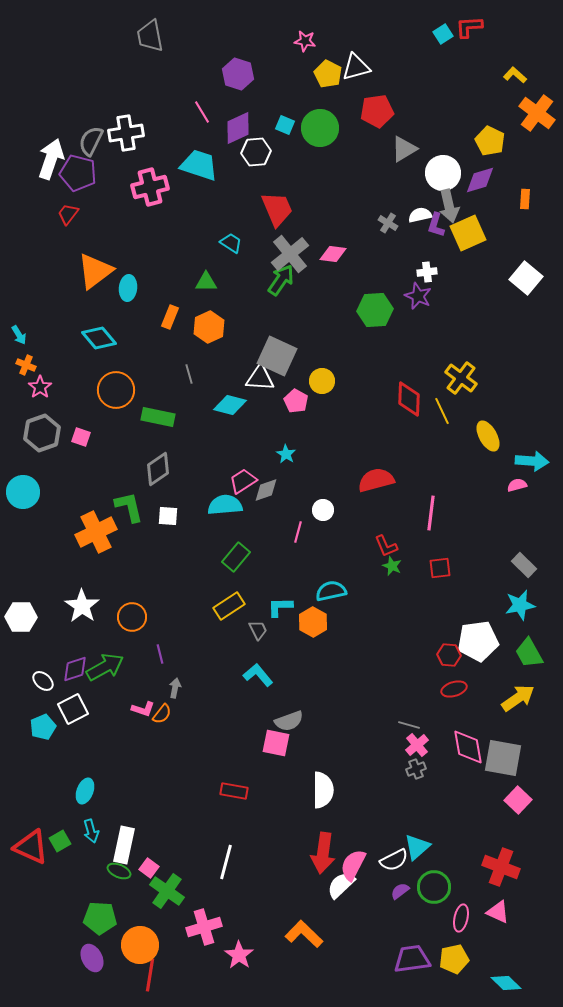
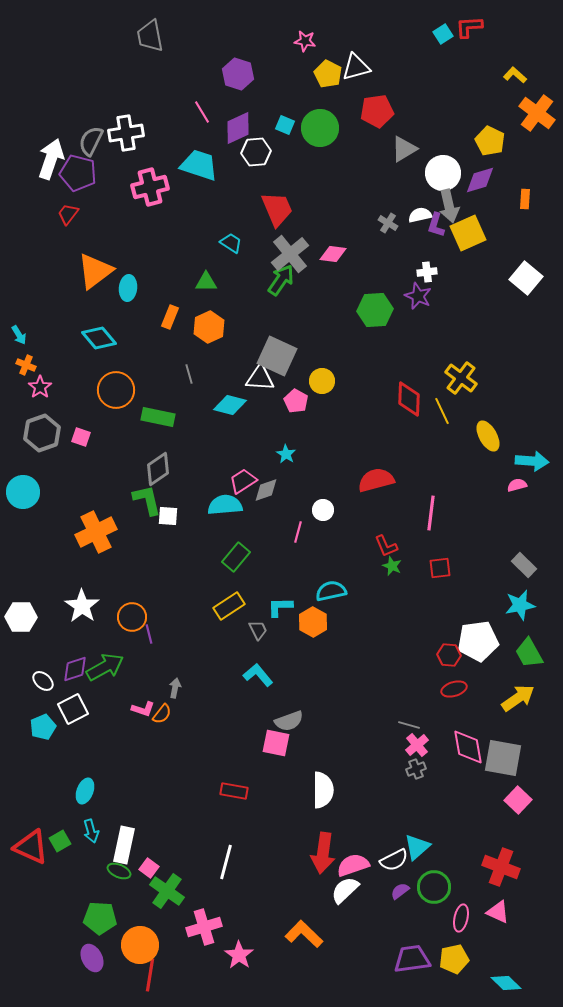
green L-shape at (129, 507): moved 18 px right, 7 px up
purple line at (160, 654): moved 11 px left, 20 px up
pink semicircle at (353, 865): rotated 44 degrees clockwise
white semicircle at (341, 885): moved 4 px right, 5 px down
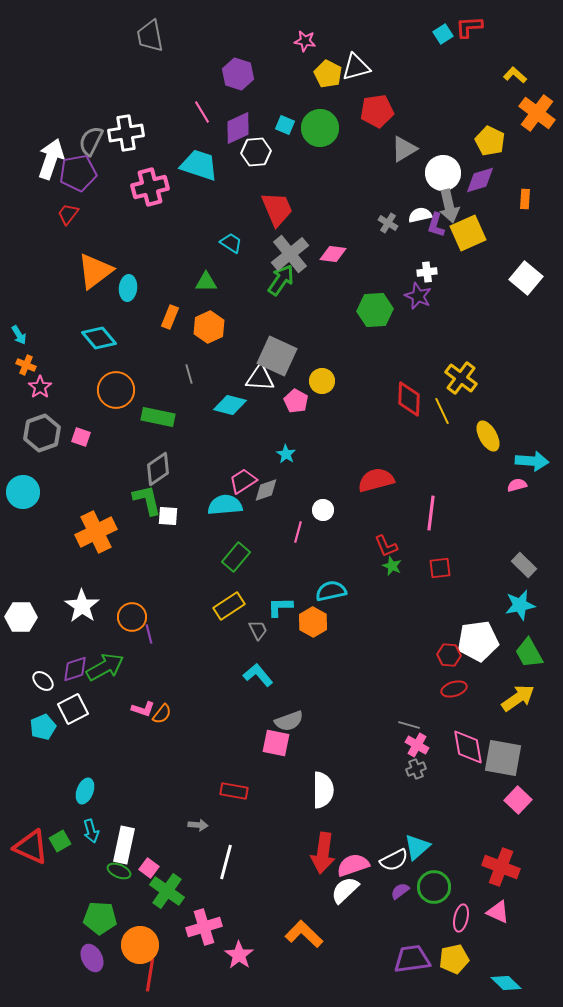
purple pentagon at (78, 173): rotated 24 degrees counterclockwise
gray arrow at (175, 688): moved 23 px right, 137 px down; rotated 84 degrees clockwise
pink cross at (417, 745): rotated 20 degrees counterclockwise
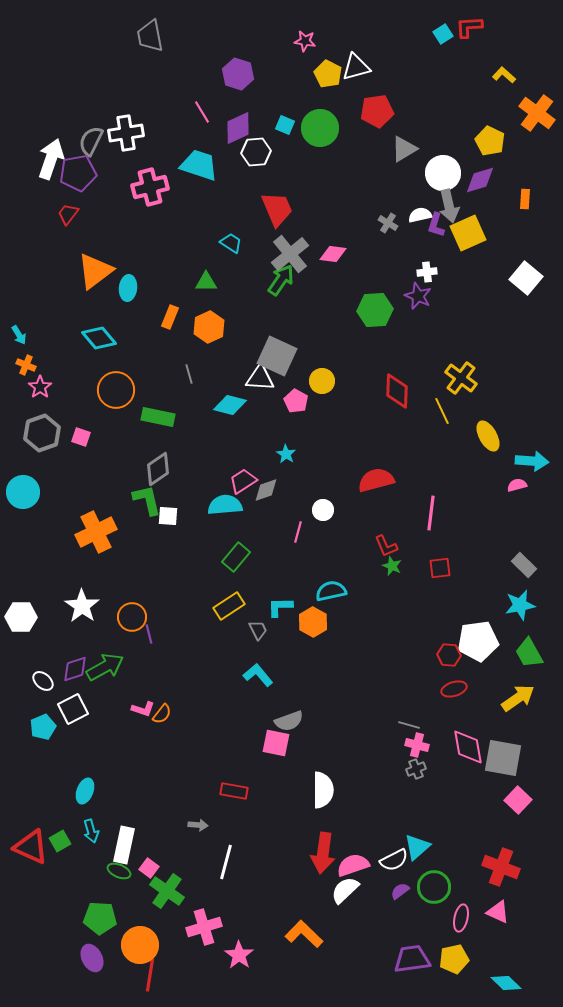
yellow L-shape at (515, 75): moved 11 px left
red diamond at (409, 399): moved 12 px left, 8 px up
pink cross at (417, 745): rotated 15 degrees counterclockwise
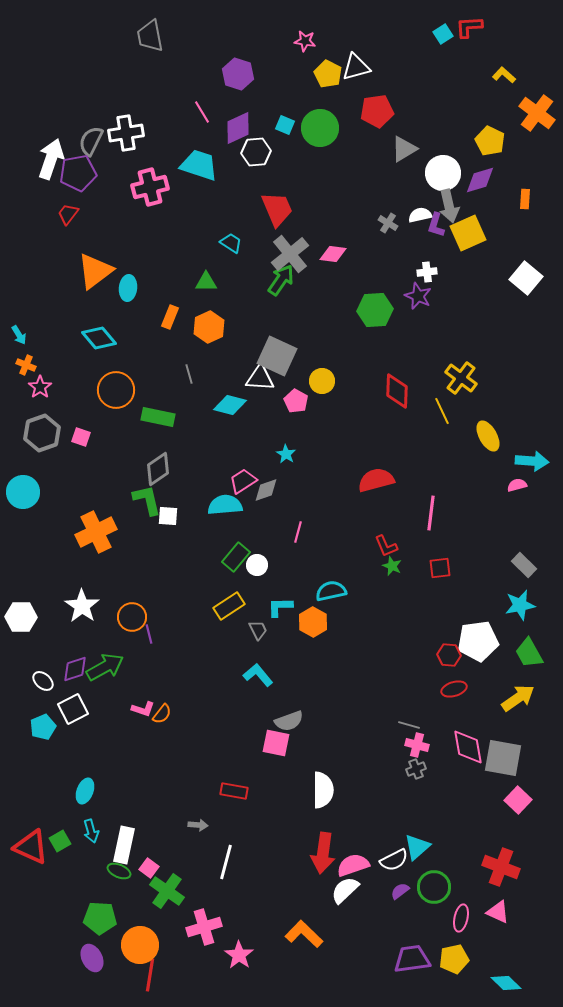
white circle at (323, 510): moved 66 px left, 55 px down
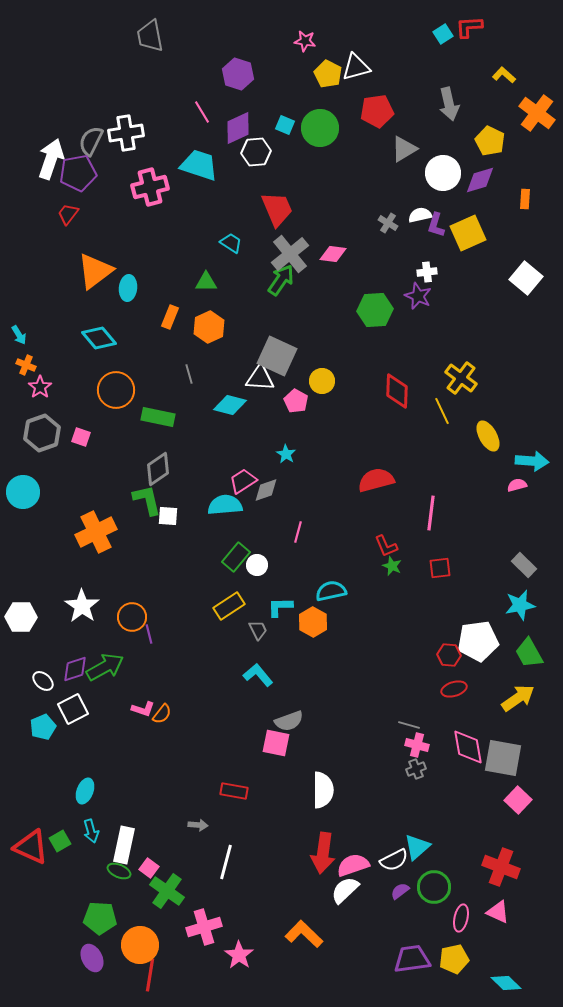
gray arrow at (449, 206): moved 102 px up
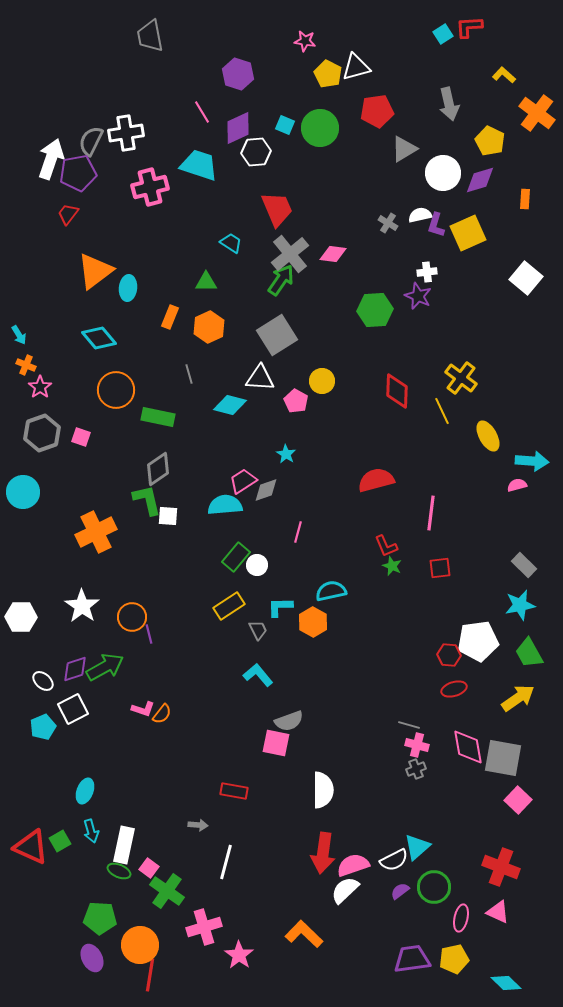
gray square at (277, 356): moved 21 px up; rotated 33 degrees clockwise
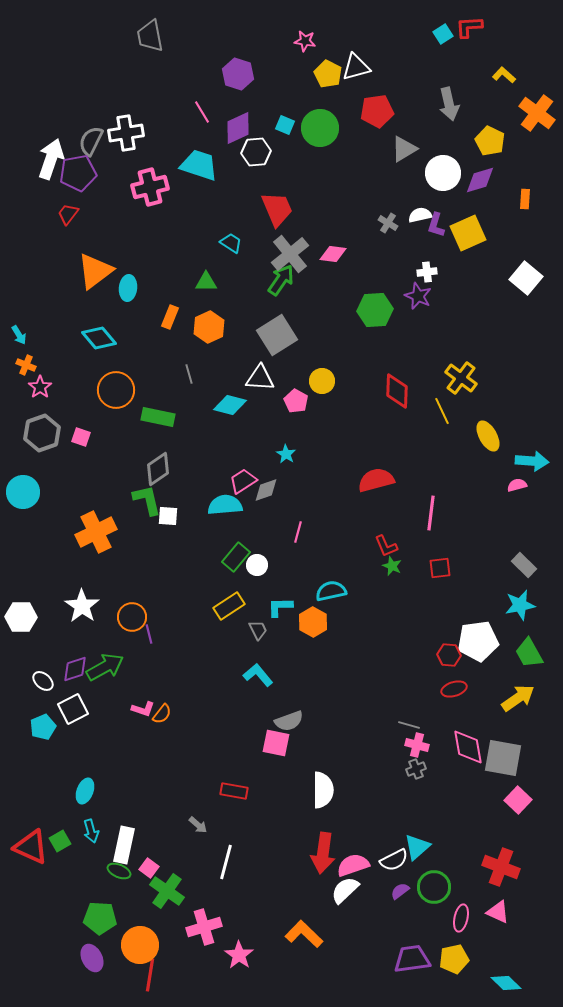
gray arrow at (198, 825): rotated 36 degrees clockwise
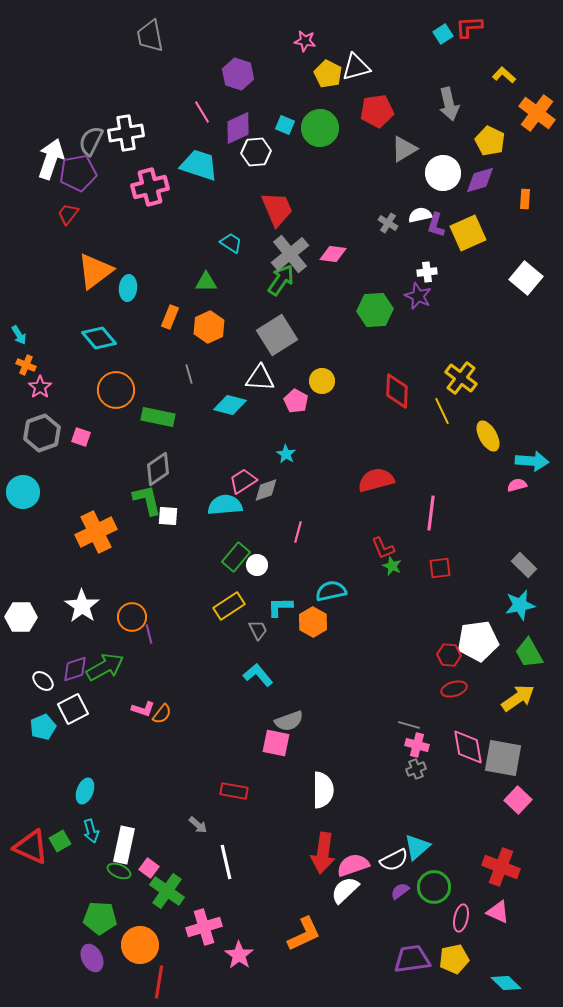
red L-shape at (386, 546): moved 3 px left, 2 px down
white line at (226, 862): rotated 28 degrees counterclockwise
orange L-shape at (304, 934): rotated 111 degrees clockwise
red line at (150, 975): moved 9 px right, 7 px down
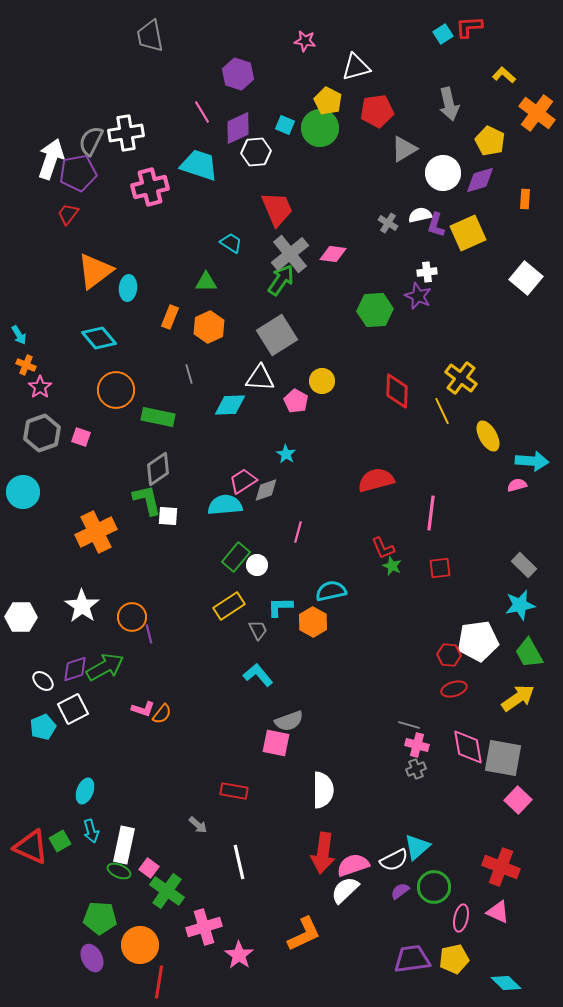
yellow pentagon at (328, 74): moved 27 px down
cyan diamond at (230, 405): rotated 16 degrees counterclockwise
white line at (226, 862): moved 13 px right
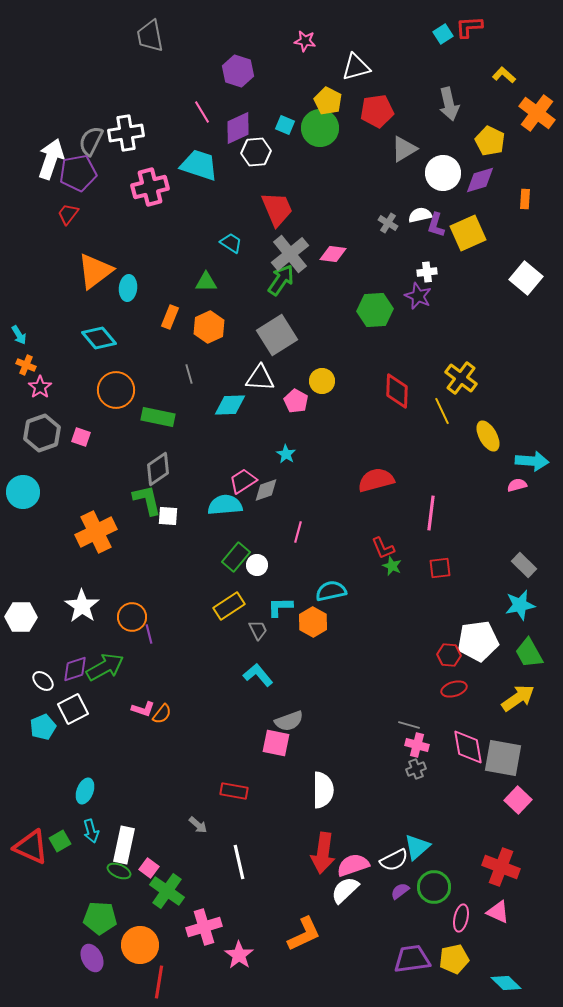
purple hexagon at (238, 74): moved 3 px up
